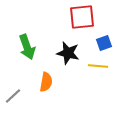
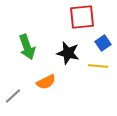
blue square: moved 1 px left; rotated 14 degrees counterclockwise
orange semicircle: rotated 54 degrees clockwise
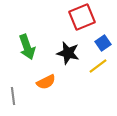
red square: rotated 16 degrees counterclockwise
yellow line: rotated 42 degrees counterclockwise
gray line: rotated 54 degrees counterclockwise
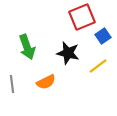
blue square: moved 7 px up
gray line: moved 1 px left, 12 px up
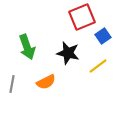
gray line: rotated 18 degrees clockwise
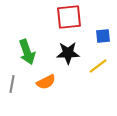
red square: moved 13 px left; rotated 16 degrees clockwise
blue square: rotated 28 degrees clockwise
green arrow: moved 5 px down
black star: rotated 15 degrees counterclockwise
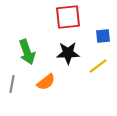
red square: moved 1 px left
orange semicircle: rotated 12 degrees counterclockwise
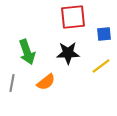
red square: moved 5 px right
blue square: moved 1 px right, 2 px up
yellow line: moved 3 px right
gray line: moved 1 px up
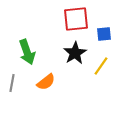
red square: moved 3 px right, 2 px down
black star: moved 7 px right; rotated 30 degrees counterclockwise
yellow line: rotated 18 degrees counterclockwise
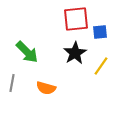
blue square: moved 4 px left, 2 px up
green arrow: rotated 25 degrees counterclockwise
orange semicircle: moved 6 px down; rotated 54 degrees clockwise
